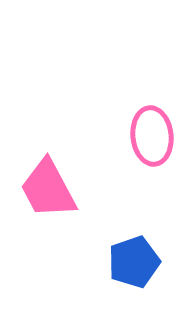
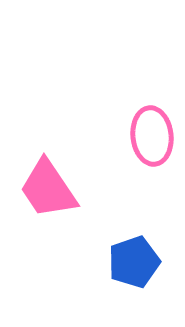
pink trapezoid: rotated 6 degrees counterclockwise
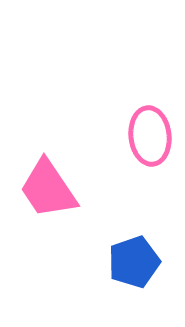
pink ellipse: moved 2 px left
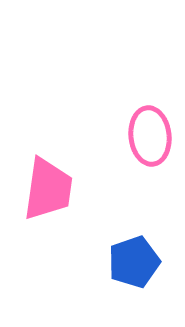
pink trapezoid: rotated 138 degrees counterclockwise
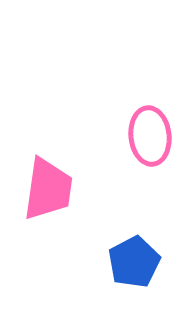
blue pentagon: rotated 9 degrees counterclockwise
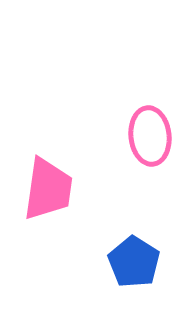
blue pentagon: rotated 12 degrees counterclockwise
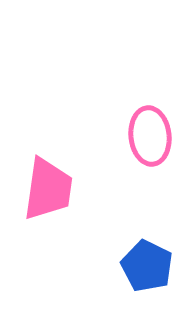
blue pentagon: moved 13 px right, 4 px down; rotated 6 degrees counterclockwise
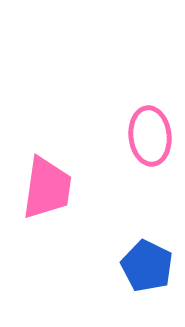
pink trapezoid: moved 1 px left, 1 px up
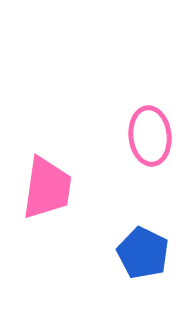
blue pentagon: moved 4 px left, 13 px up
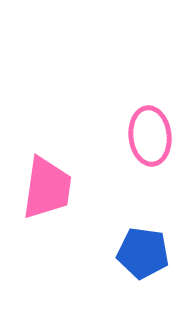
blue pentagon: rotated 18 degrees counterclockwise
